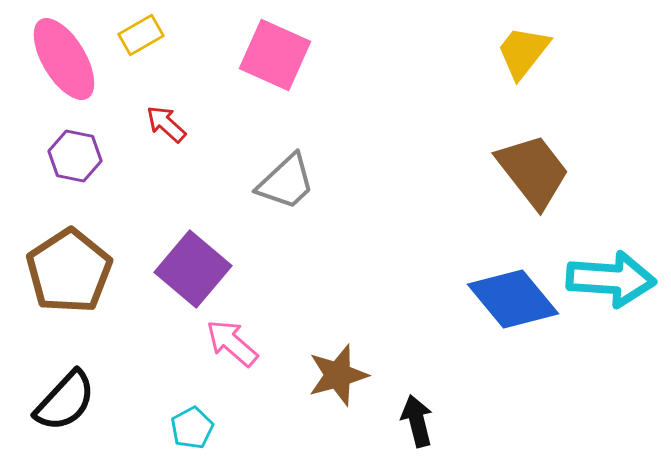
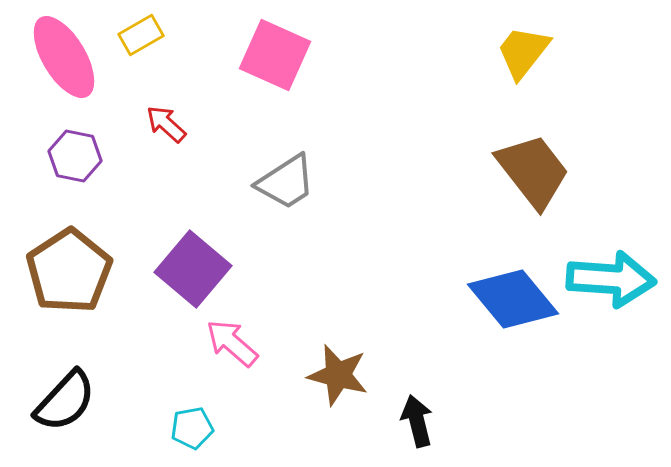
pink ellipse: moved 2 px up
gray trapezoid: rotated 10 degrees clockwise
brown star: rotated 30 degrees clockwise
cyan pentagon: rotated 18 degrees clockwise
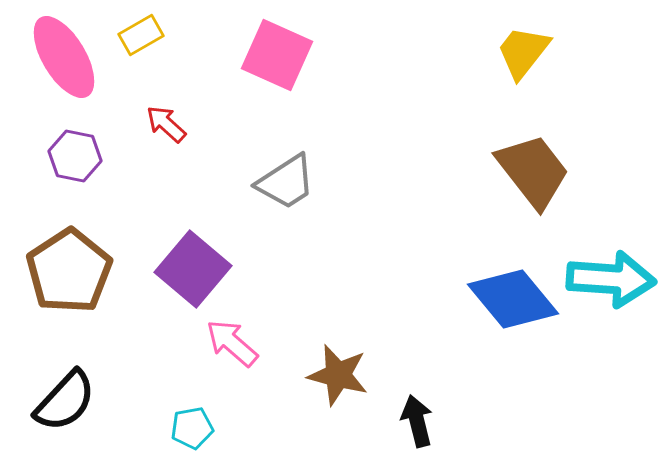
pink square: moved 2 px right
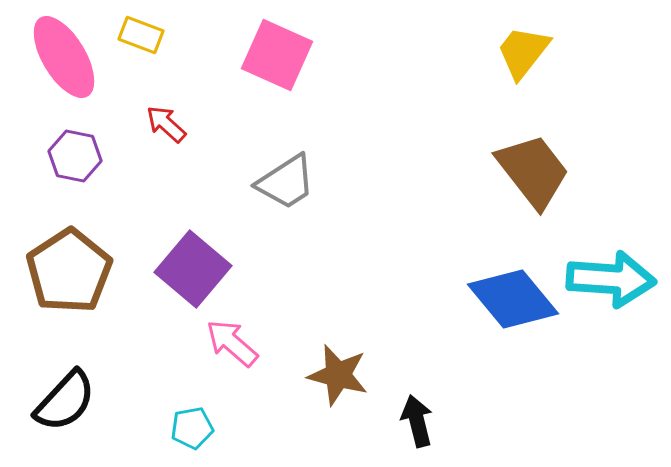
yellow rectangle: rotated 51 degrees clockwise
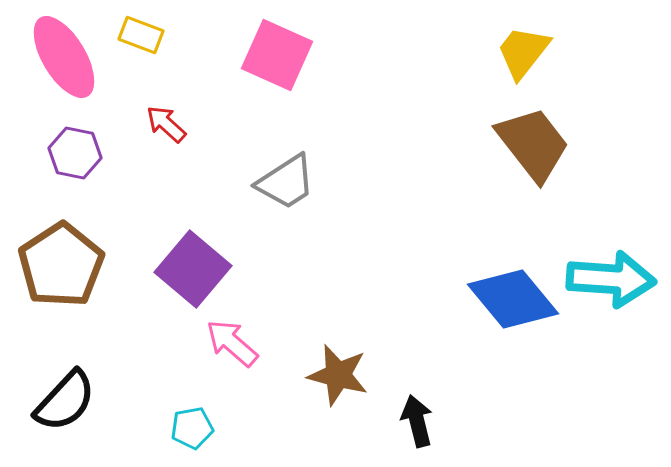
purple hexagon: moved 3 px up
brown trapezoid: moved 27 px up
brown pentagon: moved 8 px left, 6 px up
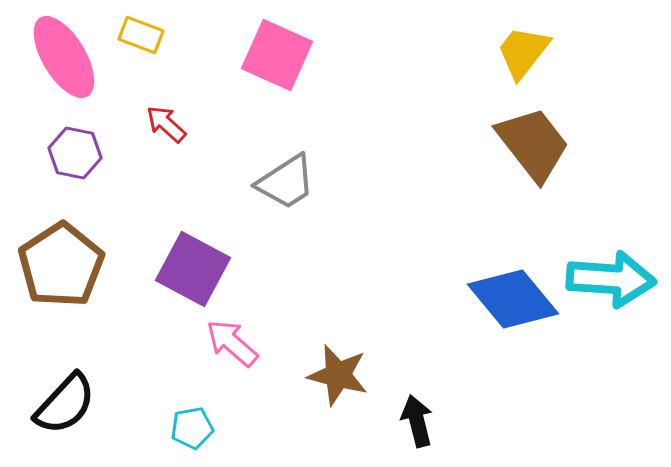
purple square: rotated 12 degrees counterclockwise
black semicircle: moved 3 px down
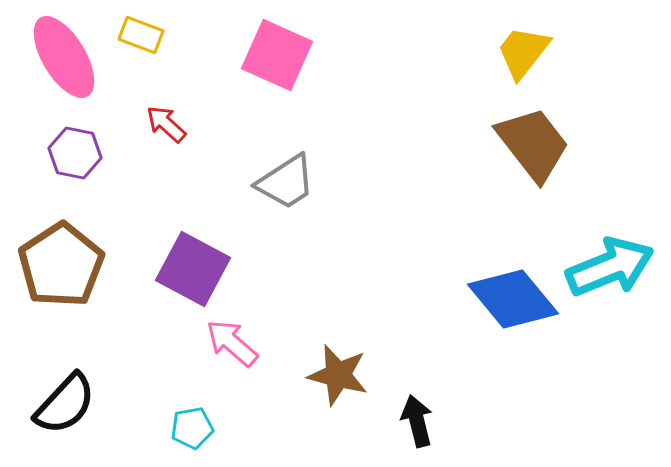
cyan arrow: moved 1 px left, 12 px up; rotated 26 degrees counterclockwise
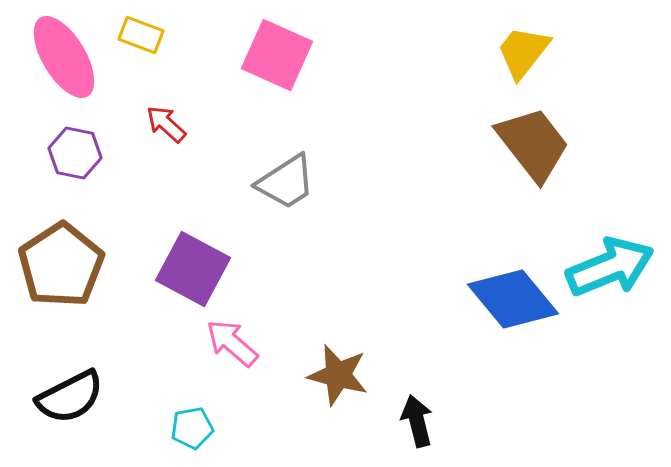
black semicircle: moved 5 px right, 7 px up; rotated 20 degrees clockwise
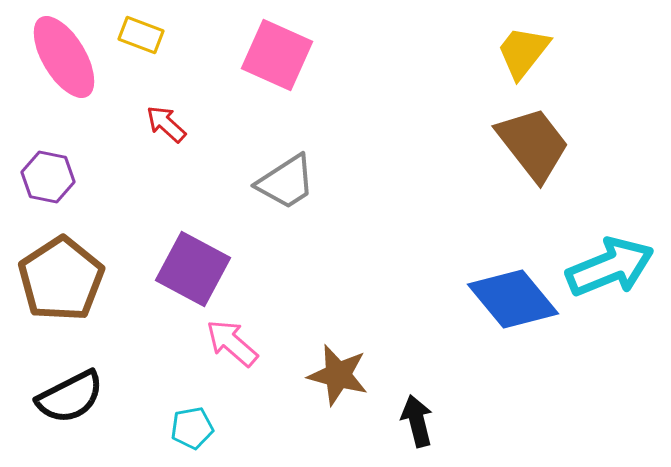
purple hexagon: moved 27 px left, 24 px down
brown pentagon: moved 14 px down
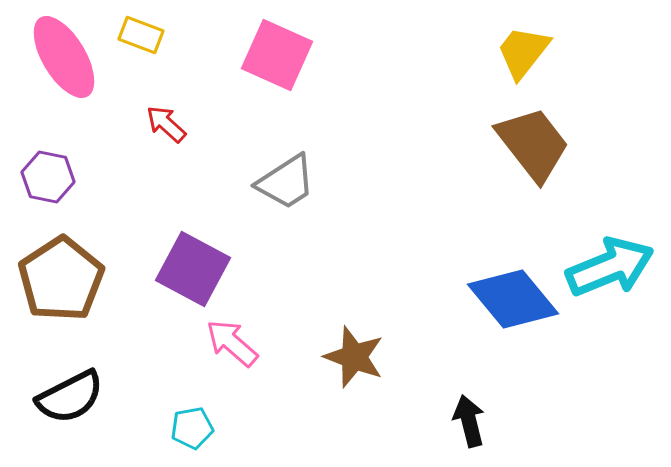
brown star: moved 16 px right, 18 px up; rotated 6 degrees clockwise
black arrow: moved 52 px right
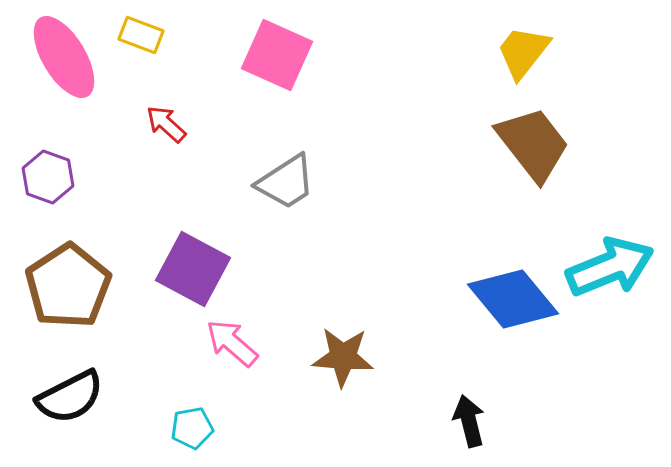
purple hexagon: rotated 9 degrees clockwise
brown pentagon: moved 7 px right, 7 px down
brown star: moved 11 px left; rotated 16 degrees counterclockwise
